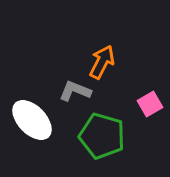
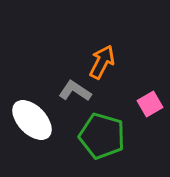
gray L-shape: rotated 12 degrees clockwise
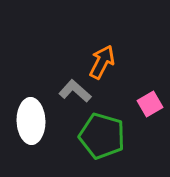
gray L-shape: rotated 8 degrees clockwise
white ellipse: moved 1 px left, 1 px down; rotated 42 degrees clockwise
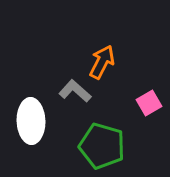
pink square: moved 1 px left, 1 px up
green pentagon: moved 10 px down
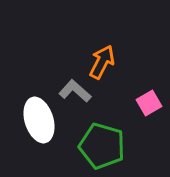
white ellipse: moved 8 px right, 1 px up; rotated 15 degrees counterclockwise
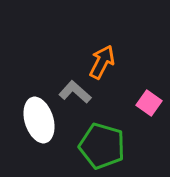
gray L-shape: moved 1 px down
pink square: rotated 25 degrees counterclockwise
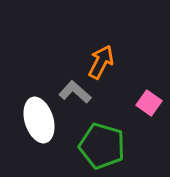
orange arrow: moved 1 px left
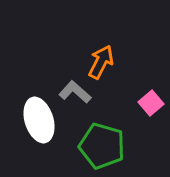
pink square: moved 2 px right; rotated 15 degrees clockwise
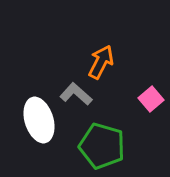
gray L-shape: moved 1 px right, 2 px down
pink square: moved 4 px up
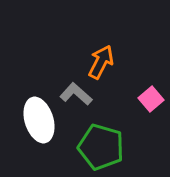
green pentagon: moved 1 px left, 1 px down
